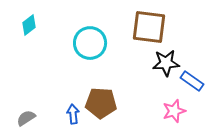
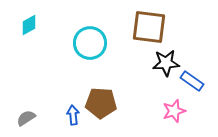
cyan diamond: rotated 10 degrees clockwise
blue arrow: moved 1 px down
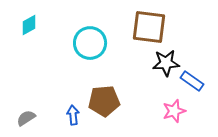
brown pentagon: moved 3 px right, 2 px up; rotated 8 degrees counterclockwise
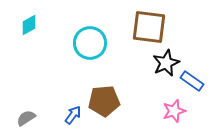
black star: rotated 20 degrees counterclockwise
blue arrow: rotated 42 degrees clockwise
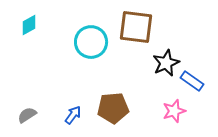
brown square: moved 13 px left
cyan circle: moved 1 px right, 1 px up
brown pentagon: moved 9 px right, 7 px down
gray semicircle: moved 1 px right, 3 px up
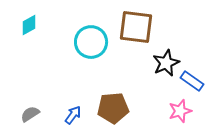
pink star: moved 6 px right
gray semicircle: moved 3 px right, 1 px up
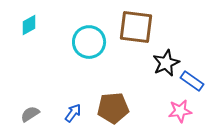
cyan circle: moved 2 px left
pink star: rotated 10 degrees clockwise
blue arrow: moved 2 px up
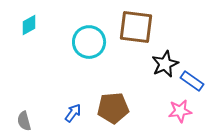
black star: moved 1 px left, 1 px down
gray semicircle: moved 6 px left, 7 px down; rotated 72 degrees counterclockwise
